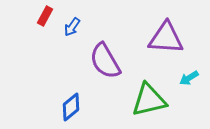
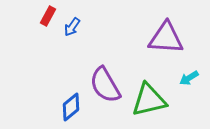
red rectangle: moved 3 px right
purple semicircle: moved 24 px down
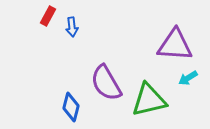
blue arrow: rotated 42 degrees counterclockwise
purple triangle: moved 9 px right, 7 px down
cyan arrow: moved 1 px left
purple semicircle: moved 1 px right, 2 px up
blue diamond: rotated 36 degrees counterclockwise
